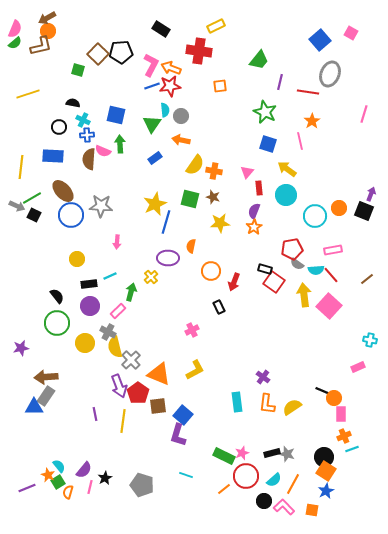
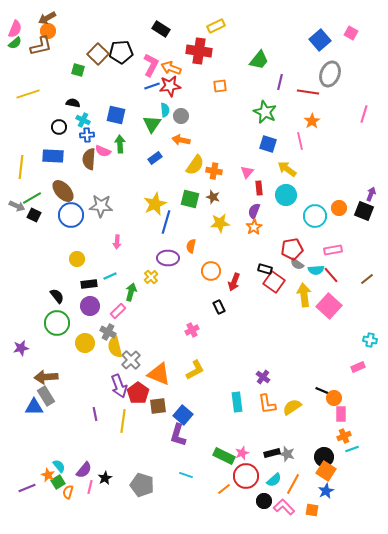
gray rectangle at (46, 396): rotated 66 degrees counterclockwise
orange L-shape at (267, 404): rotated 15 degrees counterclockwise
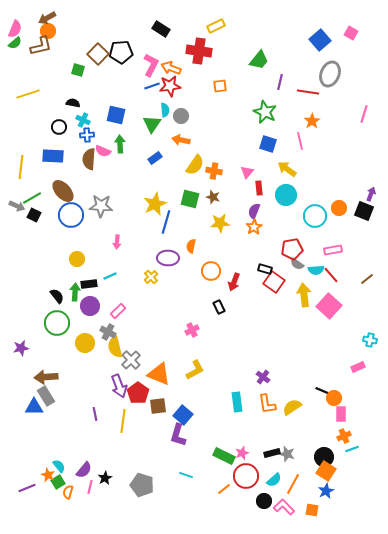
green arrow at (131, 292): moved 56 px left; rotated 12 degrees counterclockwise
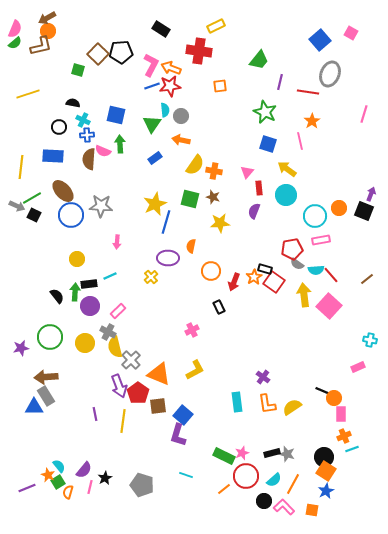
orange star at (254, 227): moved 50 px down
pink rectangle at (333, 250): moved 12 px left, 10 px up
green circle at (57, 323): moved 7 px left, 14 px down
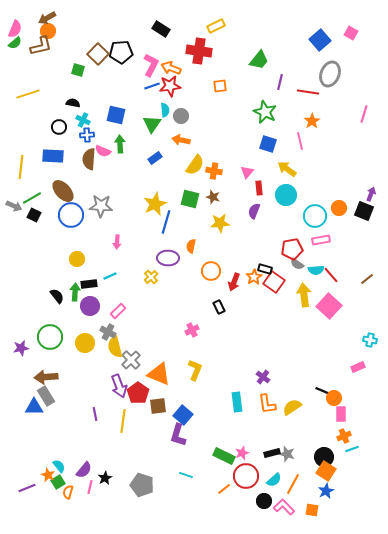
gray arrow at (17, 206): moved 3 px left
yellow L-shape at (195, 370): rotated 40 degrees counterclockwise
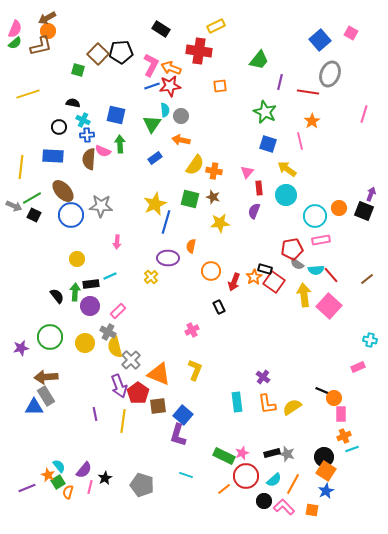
black rectangle at (89, 284): moved 2 px right
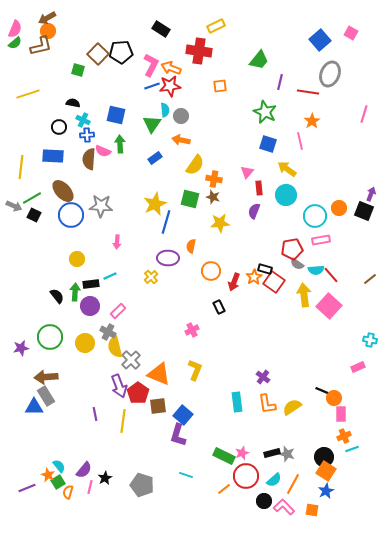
orange cross at (214, 171): moved 8 px down
brown line at (367, 279): moved 3 px right
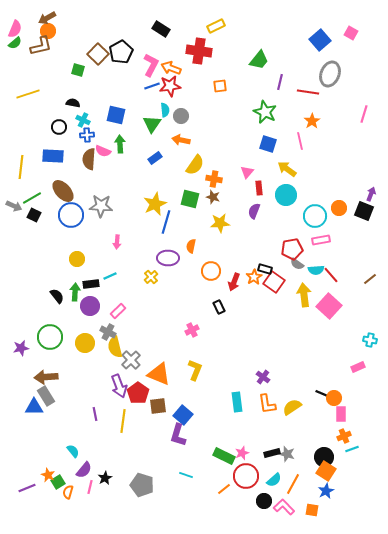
black pentagon at (121, 52): rotated 25 degrees counterclockwise
black line at (323, 391): moved 3 px down
cyan semicircle at (59, 466): moved 14 px right, 15 px up
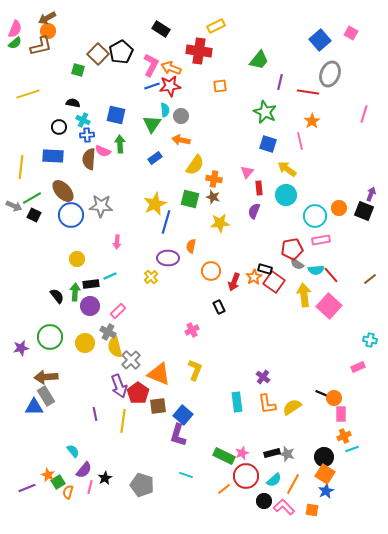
orange square at (326, 471): moved 1 px left, 3 px down
